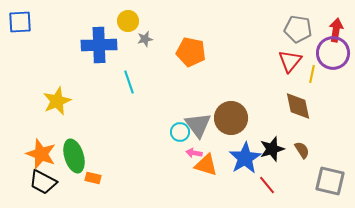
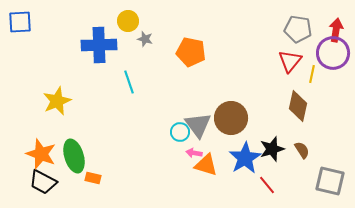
gray star: rotated 28 degrees clockwise
brown diamond: rotated 24 degrees clockwise
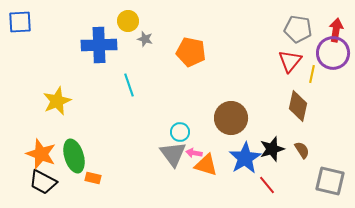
cyan line: moved 3 px down
gray triangle: moved 25 px left, 29 px down
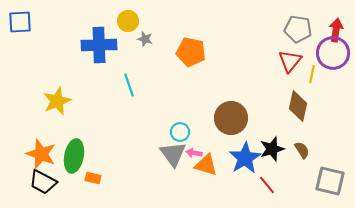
green ellipse: rotated 28 degrees clockwise
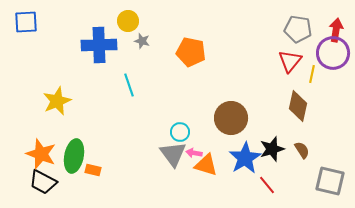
blue square: moved 6 px right
gray star: moved 3 px left, 2 px down
orange rectangle: moved 8 px up
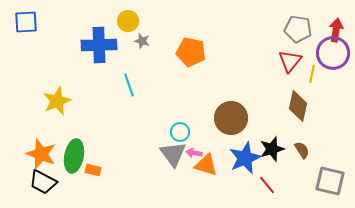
blue star: rotated 8 degrees clockwise
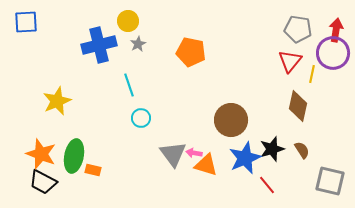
gray star: moved 4 px left, 3 px down; rotated 28 degrees clockwise
blue cross: rotated 12 degrees counterclockwise
brown circle: moved 2 px down
cyan circle: moved 39 px left, 14 px up
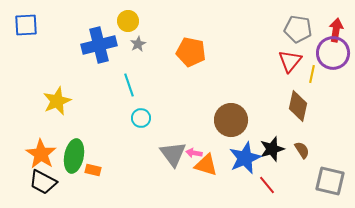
blue square: moved 3 px down
orange star: rotated 12 degrees clockwise
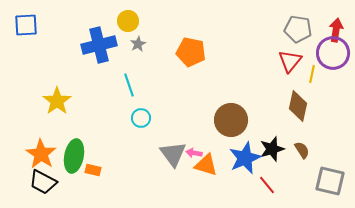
yellow star: rotated 12 degrees counterclockwise
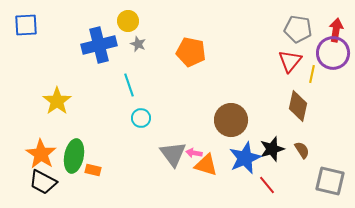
gray star: rotated 21 degrees counterclockwise
